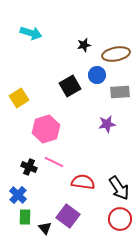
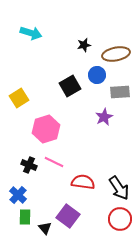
purple star: moved 3 px left, 7 px up; rotated 18 degrees counterclockwise
black cross: moved 2 px up
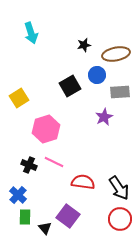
cyan arrow: rotated 55 degrees clockwise
